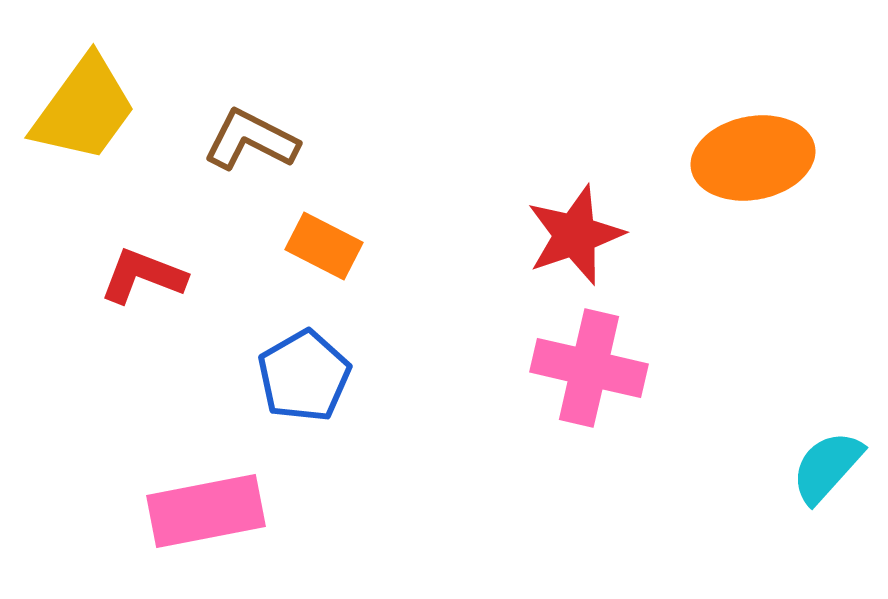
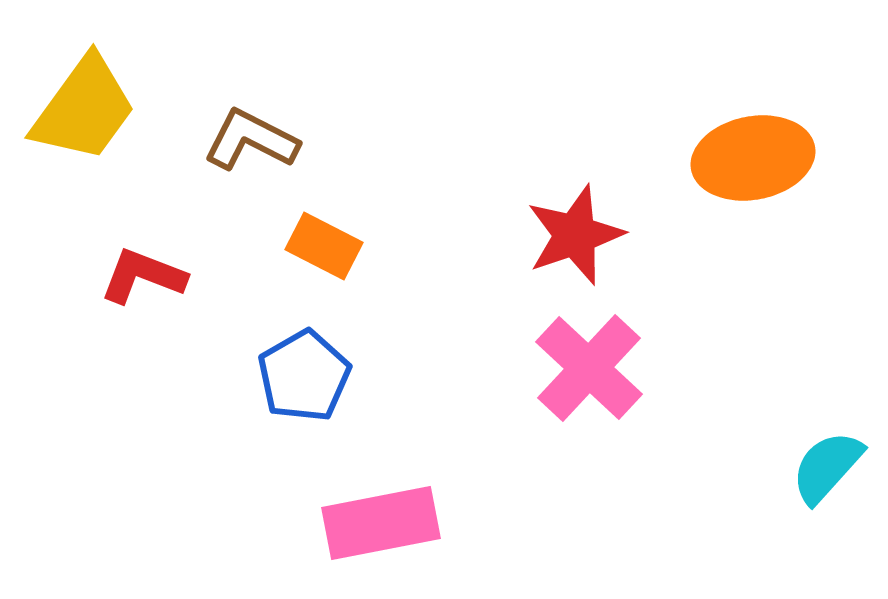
pink cross: rotated 30 degrees clockwise
pink rectangle: moved 175 px right, 12 px down
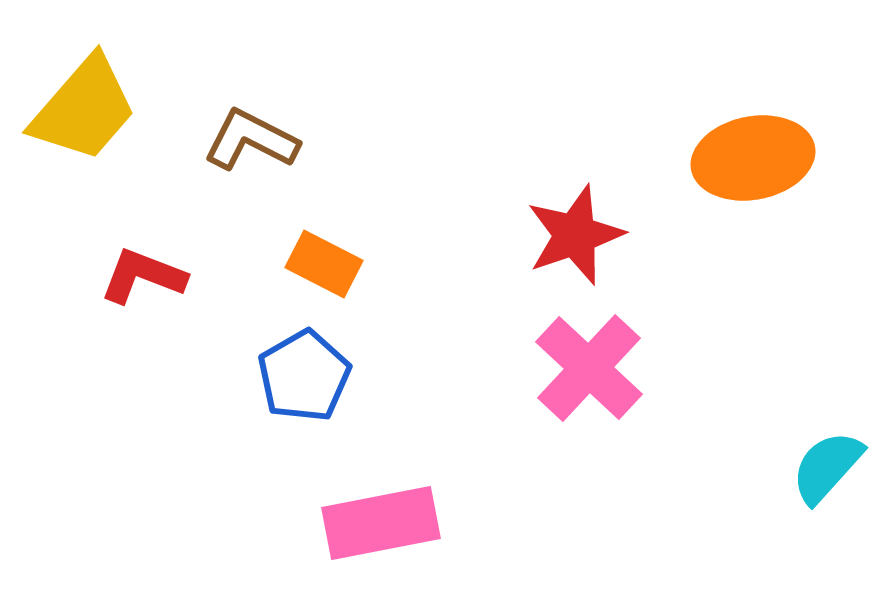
yellow trapezoid: rotated 5 degrees clockwise
orange rectangle: moved 18 px down
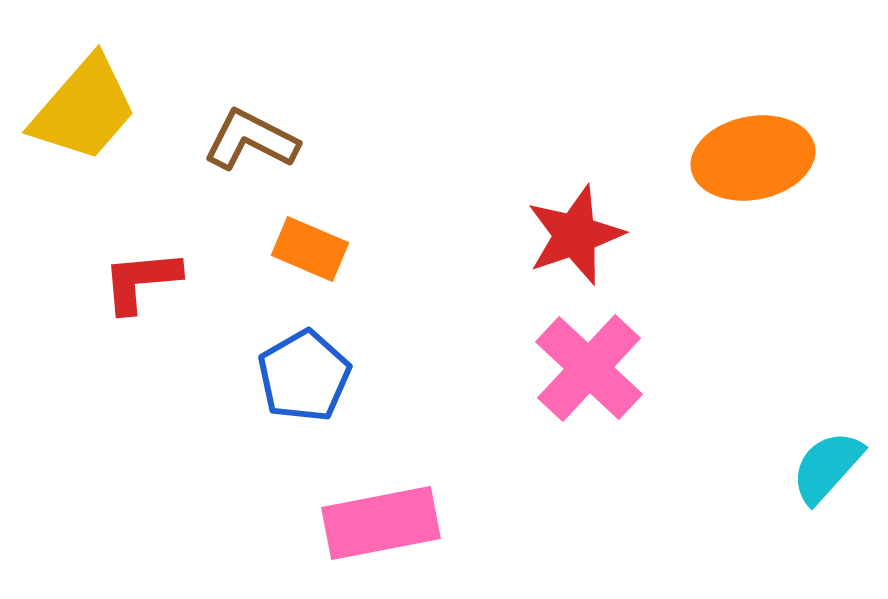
orange rectangle: moved 14 px left, 15 px up; rotated 4 degrees counterclockwise
red L-shape: moved 2 px left, 5 px down; rotated 26 degrees counterclockwise
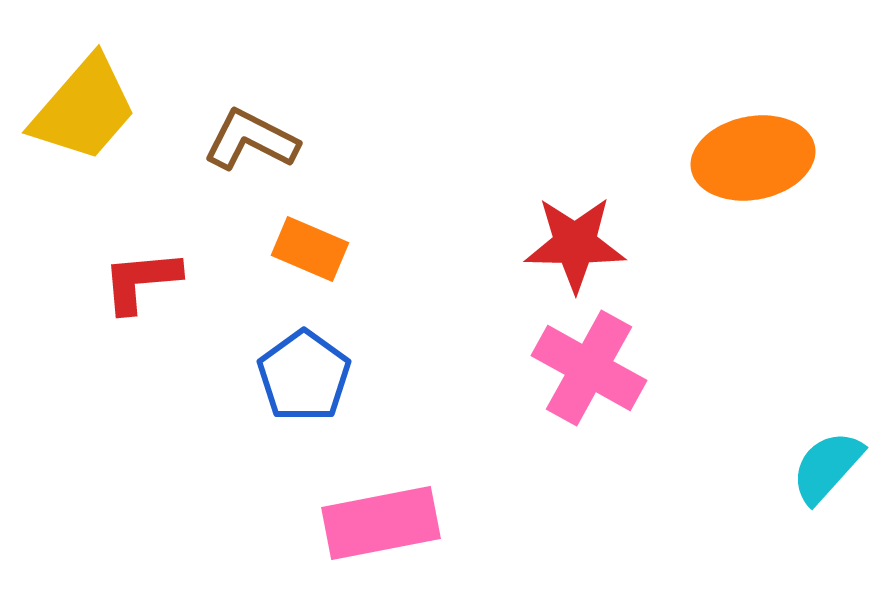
red star: moved 9 px down; rotated 20 degrees clockwise
pink cross: rotated 14 degrees counterclockwise
blue pentagon: rotated 6 degrees counterclockwise
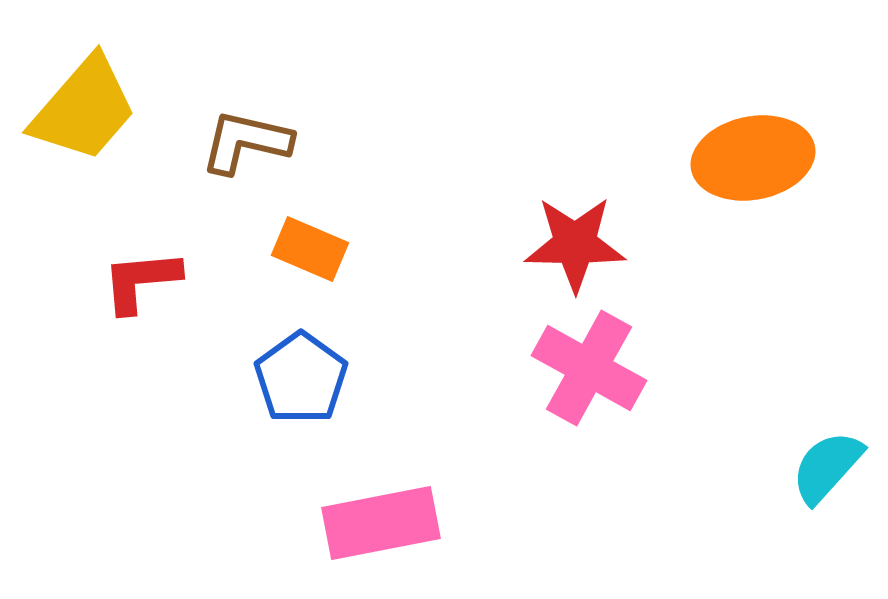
brown L-shape: moved 5 px left, 2 px down; rotated 14 degrees counterclockwise
blue pentagon: moved 3 px left, 2 px down
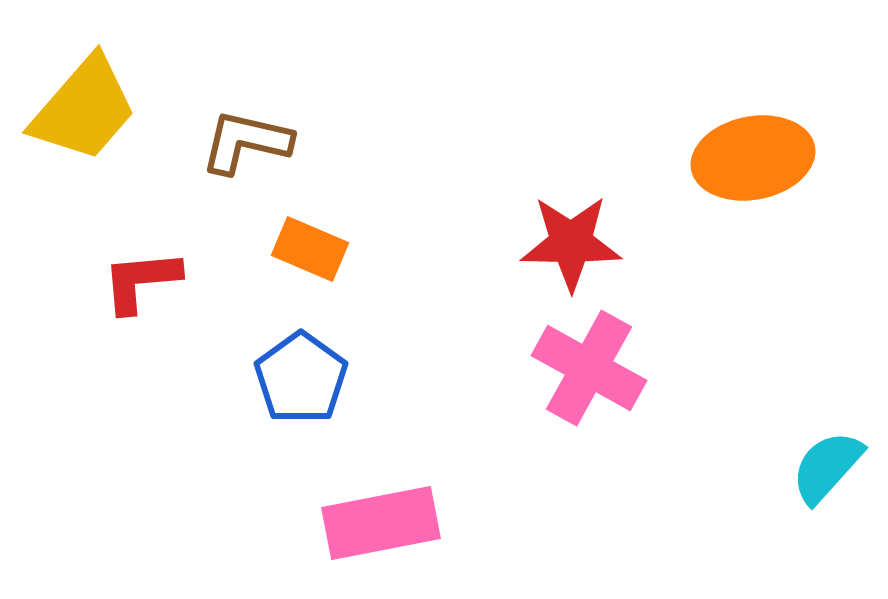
red star: moved 4 px left, 1 px up
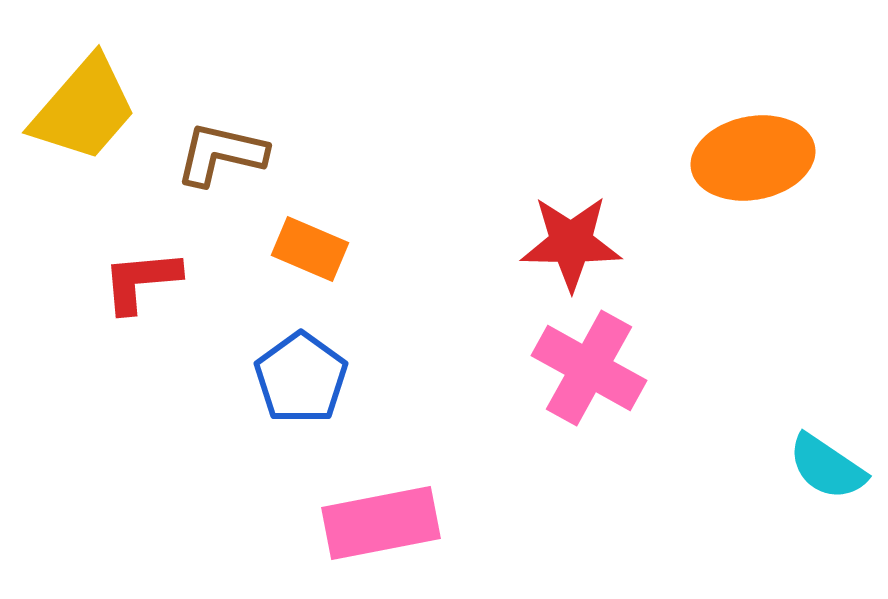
brown L-shape: moved 25 px left, 12 px down
cyan semicircle: rotated 98 degrees counterclockwise
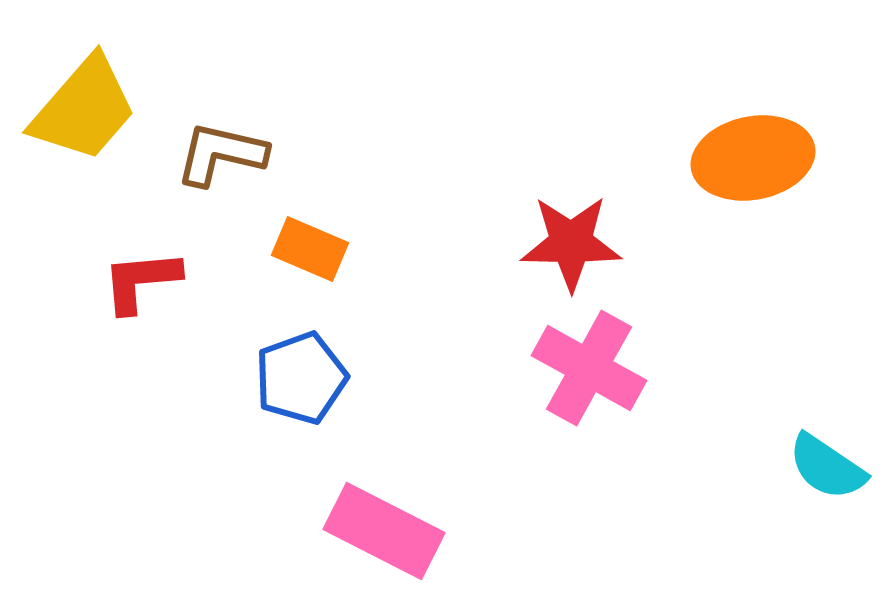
blue pentagon: rotated 16 degrees clockwise
pink rectangle: moved 3 px right, 8 px down; rotated 38 degrees clockwise
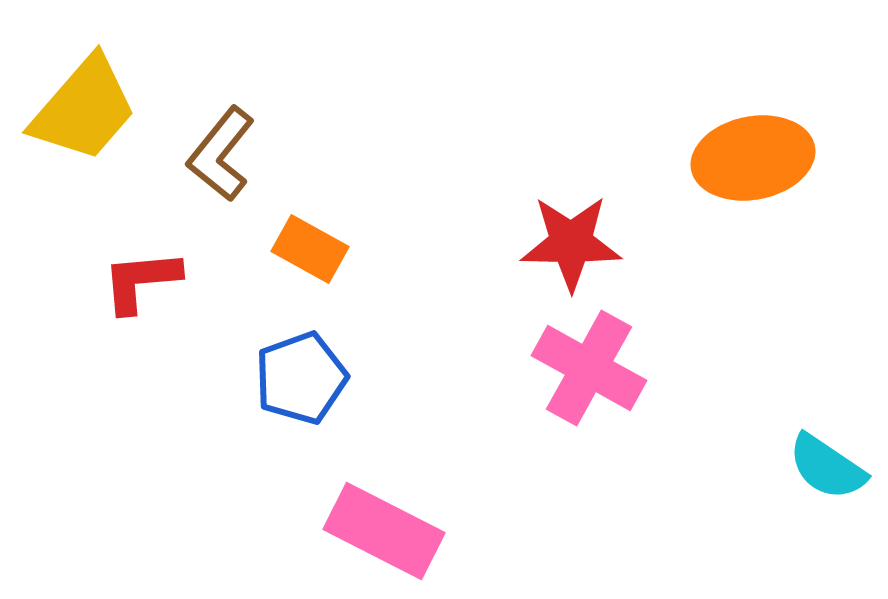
brown L-shape: rotated 64 degrees counterclockwise
orange rectangle: rotated 6 degrees clockwise
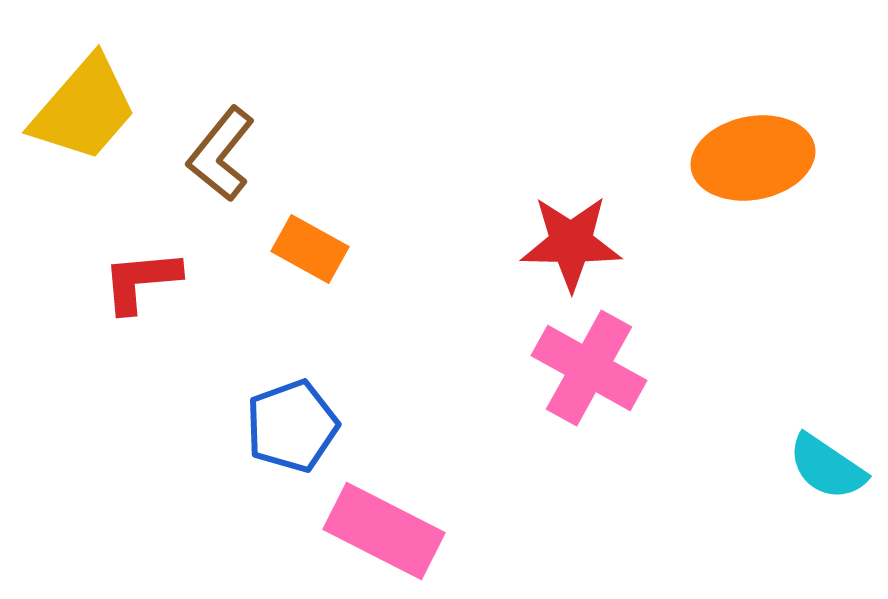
blue pentagon: moved 9 px left, 48 px down
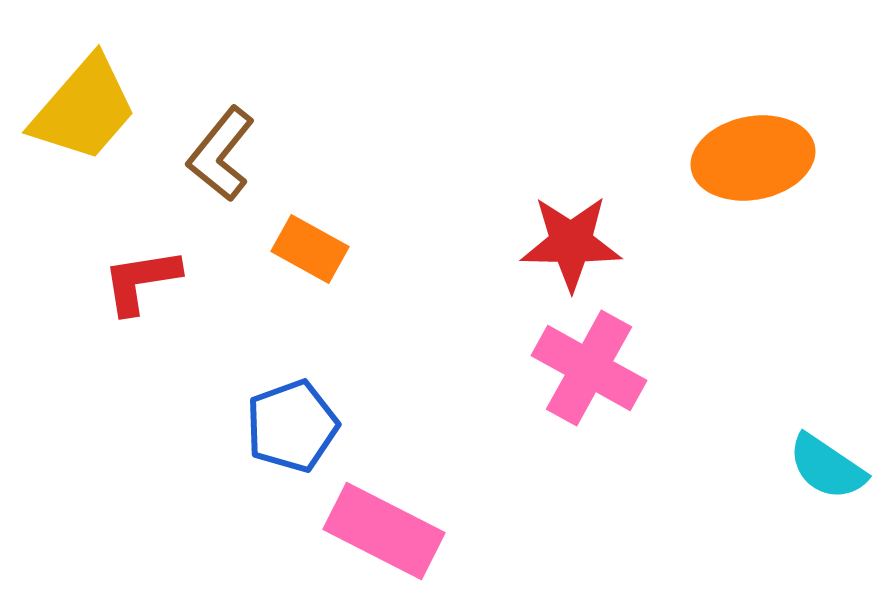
red L-shape: rotated 4 degrees counterclockwise
